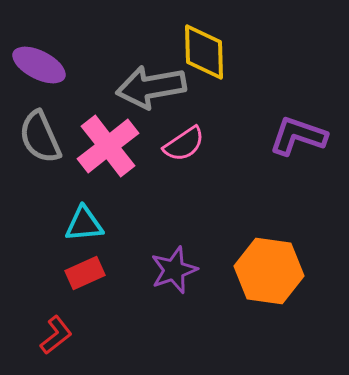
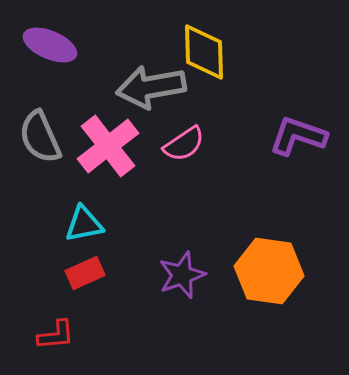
purple ellipse: moved 11 px right, 20 px up; rotated 4 degrees counterclockwise
cyan triangle: rotated 6 degrees counterclockwise
purple star: moved 8 px right, 5 px down
red L-shape: rotated 33 degrees clockwise
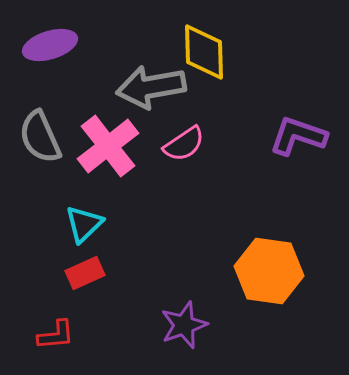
purple ellipse: rotated 40 degrees counterclockwise
cyan triangle: rotated 33 degrees counterclockwise
purple star: moved 2 px right, 50 px down
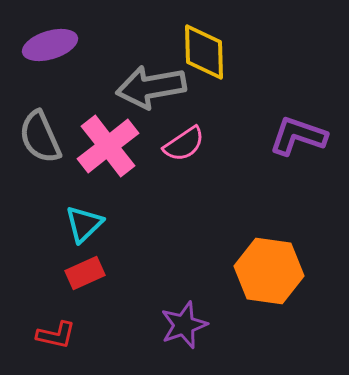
red L-shape: rotated 18 degrees clockwise
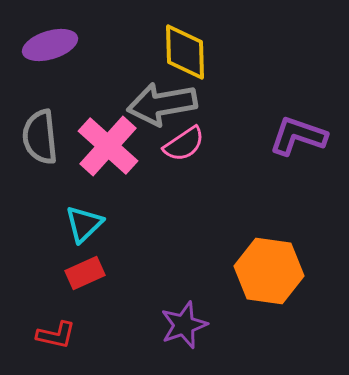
yellow diamond: moved 19 px left
gray arrow: moved 11 px right, 17 px down
gray semicircle: rotated 18 degrees clockwise
pink cross: rotated 10 degrees counterclockwise
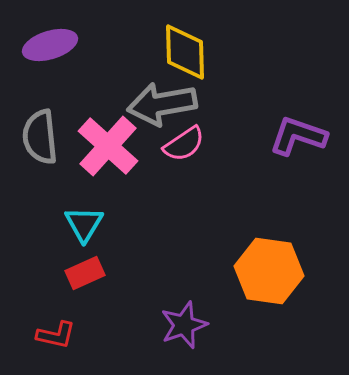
cyan triangle: rotated 15 degrees counterclockwise
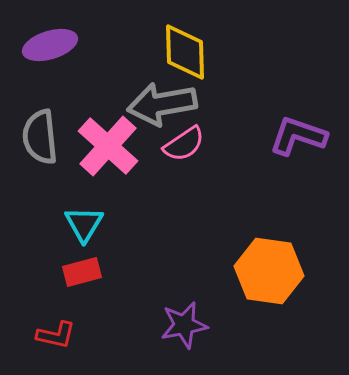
red rectangle: moved 3 px left, 1 px up; rotated 9 degrees clockwise
purple star: rotated 9 degrees clockwise
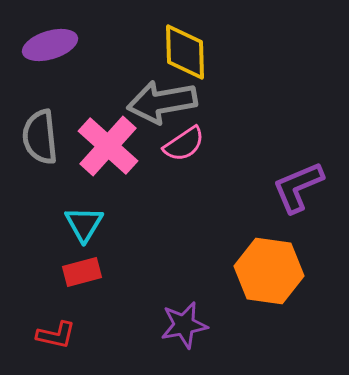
gray arrow: moved 2 px up
purple L-shape: moved 51 px down; rotated 42 degrees counterclockwise
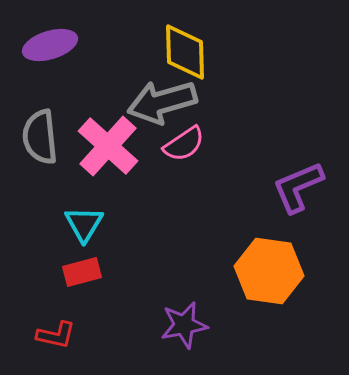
gray arrow: rotated 6 degrees counterclockwise
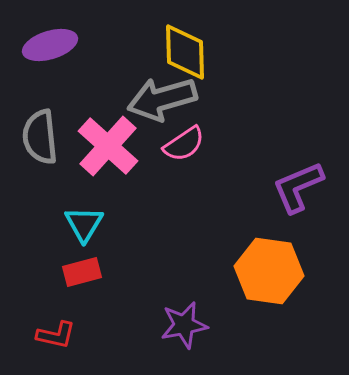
gray arrow: moved 3 px up
